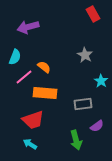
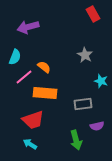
cyan star: rotated 16 degrees counterclockwise
purple semicircle: rotated 24 degrees clockwise
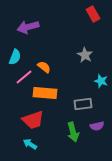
green arrow: moved 3 px left, 8 px up
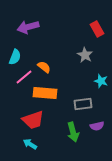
red rectangle: moved 4 px right, 15 px down
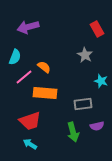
red trapezoid: moved 3 px left, 1 px down
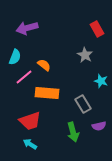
purple arrow: moved 1 px left, 1 px down
orange semicircle: moved 2 px up
orange rectangle: moved 2 px right
gray rectangle: rotated 66 degrees clockwise
purple semicircle: moved 2 px right
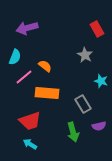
orange semicircle: moved 1 px right, 1 px down
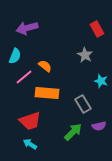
cyan semicircle: moved 1 px up
green arrow: rotated 120 degrees counterclockwise
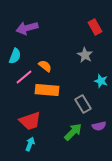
red rectangle: moved 2 px left, 2 px up
orange rectangle: moved 3 px up
cyan arrow: rotated 80 degrees clockwise
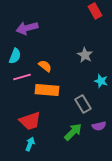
red rectangle: moved 16 px up
pink line: moved 2 px left; rotated 24 degrees clockwise
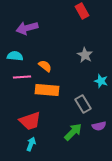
red rectangle: moved 13 px left
cyan semicircle: rotated 105 degrees counterclockwise
pink line: rotated 12 degrees clockwise
cyan arrow: moved 1 px right
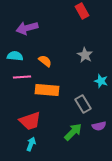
orange semicircle: moved 5 px up
